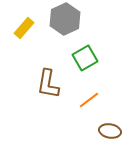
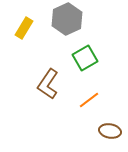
gray hexagon: moved 2 px right
yellow rectangle: rotated 10 degrees counterclockwise
brown L-shape: rotated 24 degrees clockwise
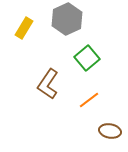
green square: moved 2 px right; rotated 10 degrees counterclockwise
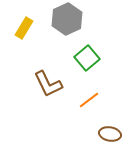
brown L-shape: rotated 60 degrees counterclockwise
brown ellipse: moved 3 px down
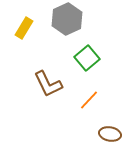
orange line: rotated 10 degrees counterclockwise
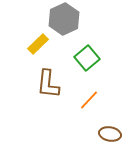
gray hexagon: moved 3 px left
yellow rectangle: moved 14 px right, 16 px down; rotated 15 degrees clockwise
brown L-shape: rotated 32 degrees clockwise
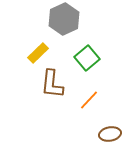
yellow rectangle: moved 9 px down
brown L-shape: moved 4 px right
brown ellipse: rotated 20 degrees counterclockwise
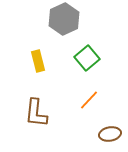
yellow rectangle: moved 8 px down; rotated 60 degrees counterclockwise
brown L-shape: moved 16 px left, 29 px down
